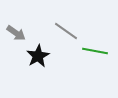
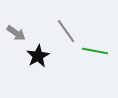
gray line: rotated 20 degrees clockwise
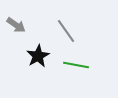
gray arrow: moved 8 px up
green line: moved 19 px left, 14 px down
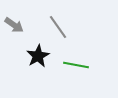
gray arrow: moved 2 px left
gray line: moved 8 px left, 4 px up
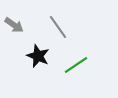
black star: rotated 20 degrees counterclockwise
green line: rotated 45 degrees counterclockwise
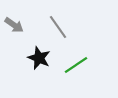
black star: moved 1 px right, 2 px down
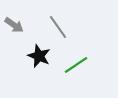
black star: moved 2 px up
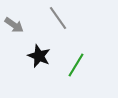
gray line: moved 9 px up
green line: rotated 25 degrees counterclockwise
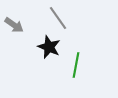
black star: moved 10 px right, 9 px up
green line: rotated 20 degrees counterclockwise
